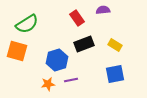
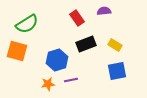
purple semicircle: moved 1 px right, 1 px down
black rectangle: moved 2 px right
blue square: moved 2 px right, 3 px up
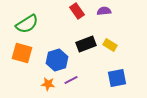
red rectangle: moved 7 px up
yellow rectangle: moved 5 px left
orange square: moved 5 px right, 2 px down
blue square: moved 7 px down
purple line: rotated 16 degrees counterclockwise
orange star: rotated 16 degrees clockwise
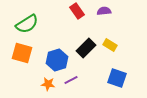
black rectangle: moved 4 px down; rotated 24 degrees counterclockwise
blue square: rotated 30 degrees clockwise
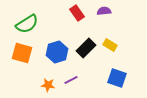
red rectangle: moved 2 px down
blue hexagon: moved 8 px up
orange star: moved 1 px down
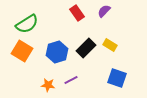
purple semicircle: rotated 40 degrees counterclockwise
orange square: moved 2 px up; rotated 15 degrees clockwise
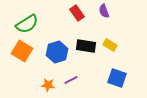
purple semicircle: rotated 64 degrees counterclockwise
black rectangle: moved 2 px up; rotated 54 degrees clockwise
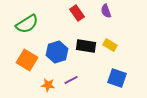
purple semicircle: moved 2 px right
orange square: moved 5 px right, 9 px down
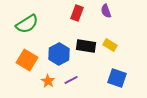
red rectangle: rotated 56 degrees clockwise
blue hexagon: moved 2 px right, 2 px down; rotated 10 degrees counterclockwise
orange star: moved 4 px up; rotated 24 degrees clockwise
